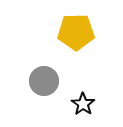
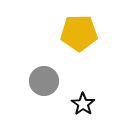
yellow pentagon: moved 3 px right, 1 px down
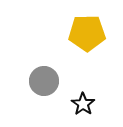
yellow pentagon: moved 8 px right
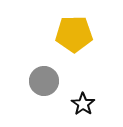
yellow pentagon: moved 13 px left, 1 px down
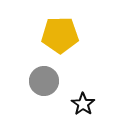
yellow pentagon: moved 14 px left, 1 px down
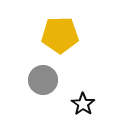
gray circle: moved 1 px left, 1 px up
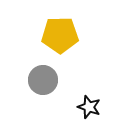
black star: moved 6 px right, 3 px down; rotated 15 degrees counterclockwise
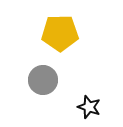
yellow pentagon: moved 2 px up
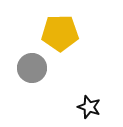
gray circle: moved 11 px left, 12 px up
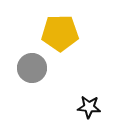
black star: rotated 15 degrees counterclockwise
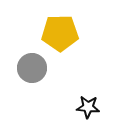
black star: moved 1 px left
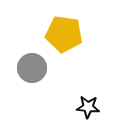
yellow pentagon: moved 4 px right, 1 px down; rotated 9 degrees clockwise
